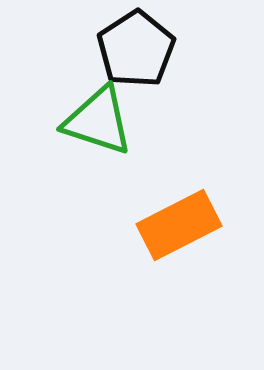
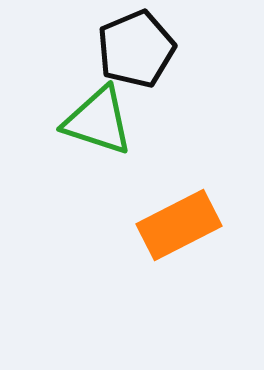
black pentagon: rotated 10 degrees clockwise
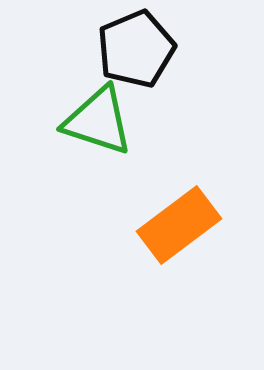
orange rectangle: rotated 10 degrees counterclockwise
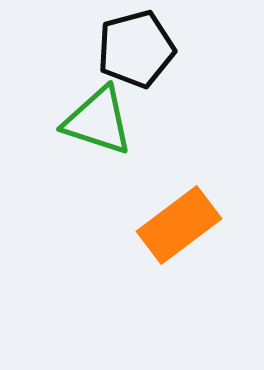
black pentagon: rotated 8 degrees clockwise
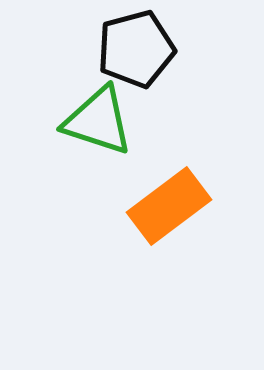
orange rectangle: moved 10 px left, 19 px up
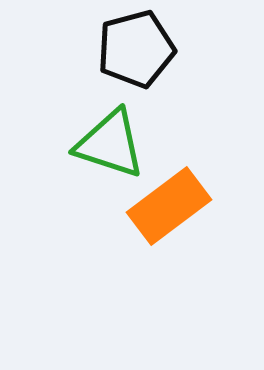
green triangle: moved 12 px right, 23 px down
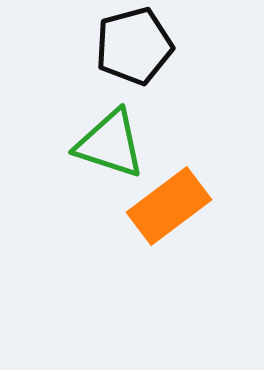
black pentagon: moved 2 px left, 3 px up
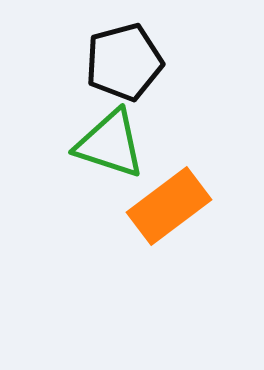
black pentagon: moved 10 px left, 16 px down
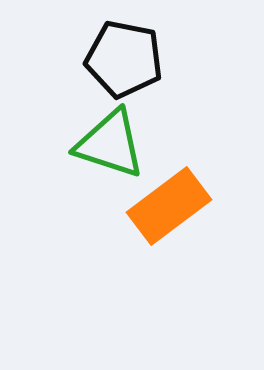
black pentagon: moved 3 px up; rotated 26 degrees clockwise
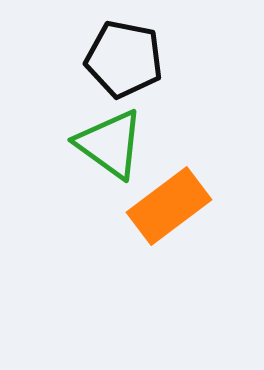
green triangle: rotated 18 degrees clockwise
